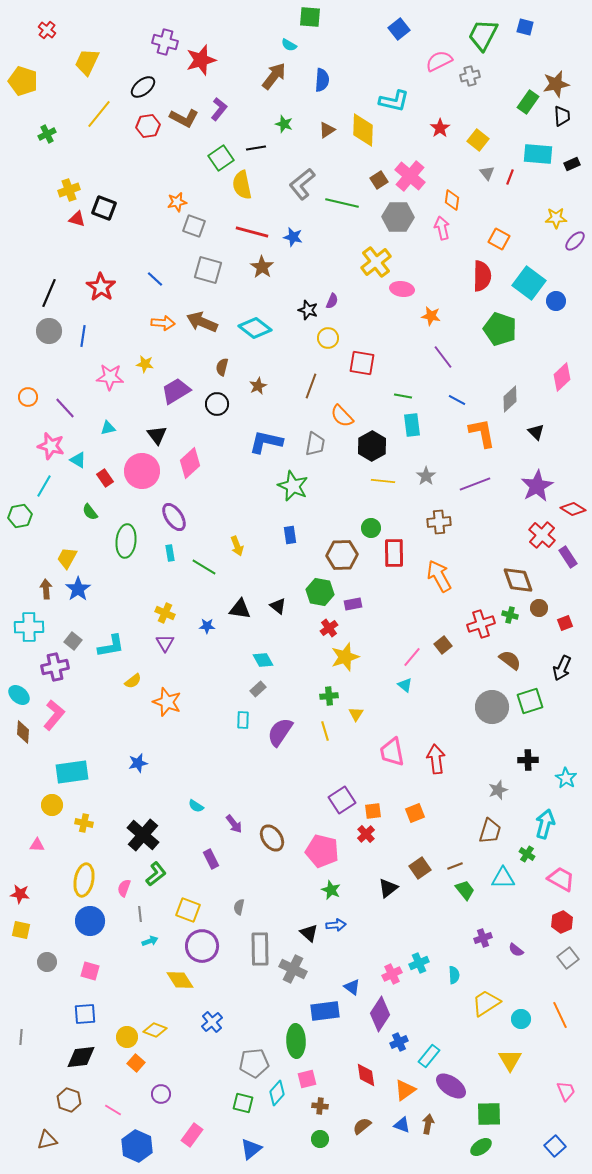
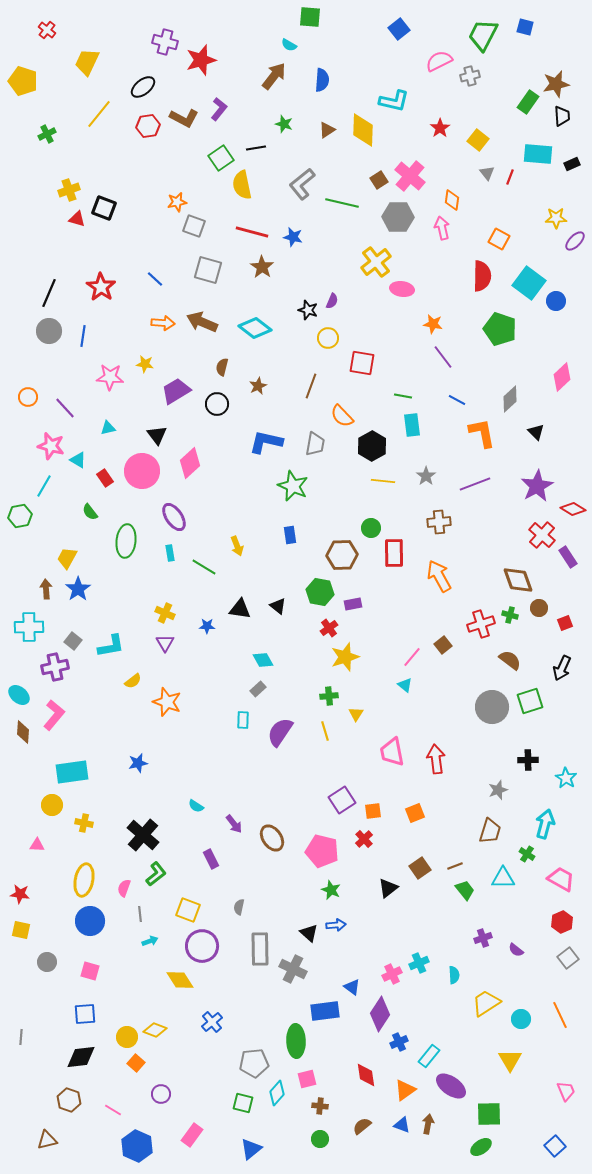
orange star at (431, 316): moved 2 px right, 8 px down
red cross at (366, 834): moved 2 px left, 5 px down
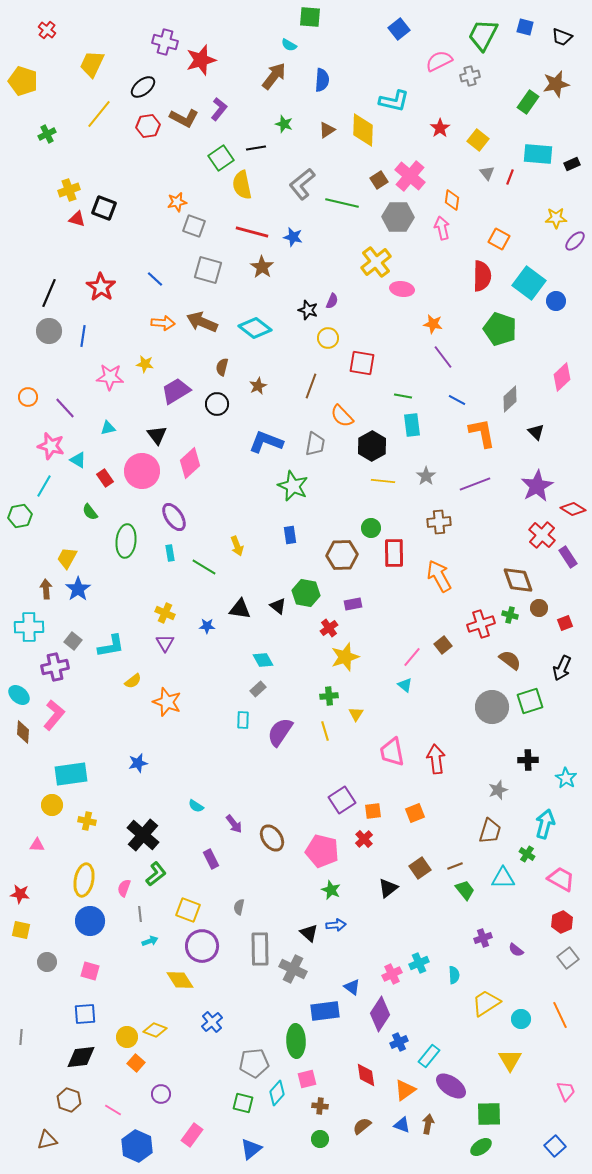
yellow trapezoid at (87, 62): moved 5 px right, 2 px down
black trapezoid at (562, 116): moved 79 px up; rotated 115 degrees clockwise
blue L-shape at (266, 442): rotated 8 degrees clockwise
green hexagon at (320, 592): moved 14 px left, 1 px down
cyan rectangle at (72, 772): moved 1 px left, 2 px down
yellow cross at (84, 823): moved 3 px right, 2 px up
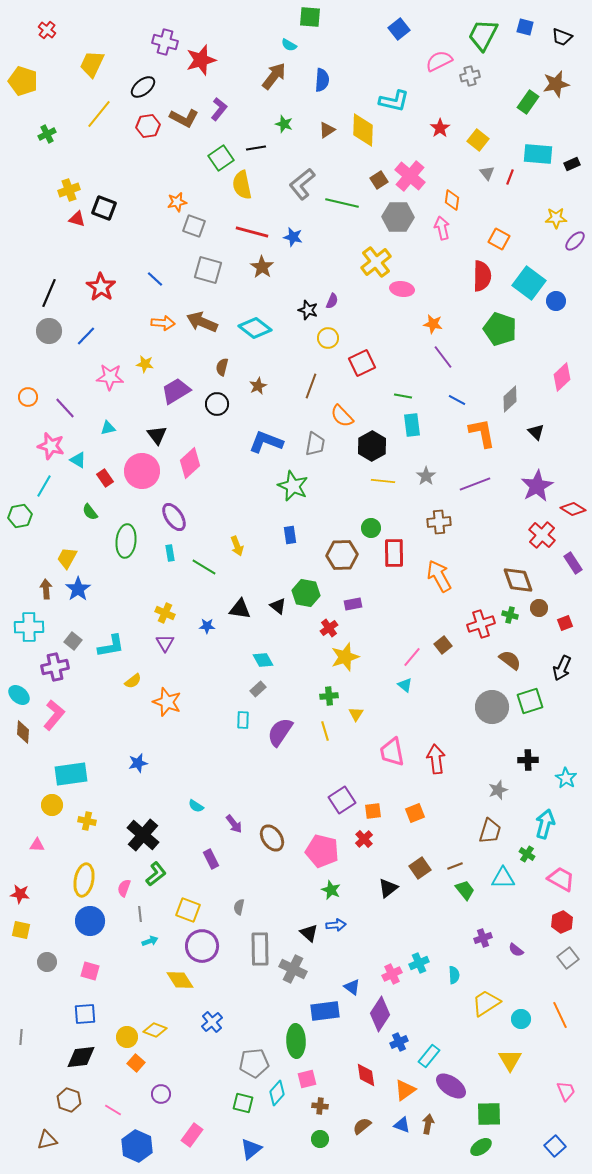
blue line at (83, 336): moved 3 px right; rotated 35 degrees clockwise
red square at (362, 363): rotated 36 degrees counterclockwise
purple rectangle at (568, 557): moved 5 px right, 6 px down
